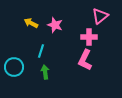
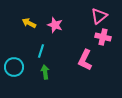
pink triangle: moved 1 px left
yellow arrow: moved 2 px left
pink cross: moved 14 px right; rotated 14 degrees clockwise
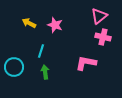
pink L-shape: moved 1 px right, 3 px down; rotated 75 degrees clockwise
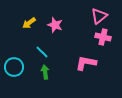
yellow arrow: rotated 64 degrees counterclockwise
cyan line: moved 1 px right, 1 px down; rotated 64 degrees counterclockwise
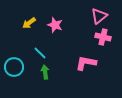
cyan line: moved 2 px left, 1 px down
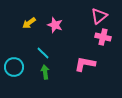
cyan line: moved 3 px right
pink L-shape: moved 1 px left, 1 px down
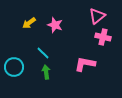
pink triangle: moved 2 px left
green arrow: moved 1 px right
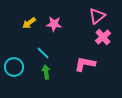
pink star: moved 1 px left, 1 px up; rotated 14 degrees counterclockwise
pink cross: rotated 35 degrees clockwise
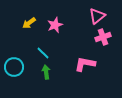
pink star: moved 1 px right, 1 px down; rotated 28 degrees counterclockwise
pink cross: rotated 21 degrees clockwise
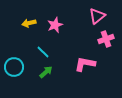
yellow arrow: rotated 24 degrees clockwise
pink cross: moved 3 px right, 2 px down
cyan line: moved 1 px up
green arrow: rotated 56 degrees clockwise
